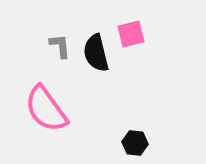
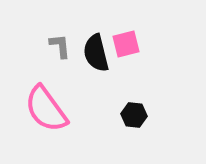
pink square: moved 5 px left, 10 px down
black hexagon: moved 1 px left, 28 px up
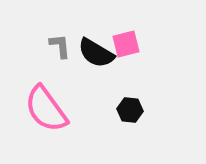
black semicircle: rotated 45 degrees counterclockwise
black hexagon: moved 4 px left, 5 px up
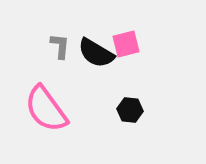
gray L-shape: rotated 12 degrees clockwise
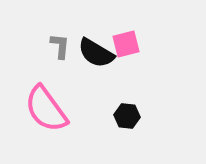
black hexagon: moved 3 px left, 6 px down
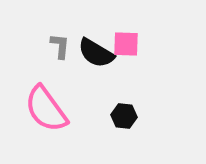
pink square: rotated 16 degrees clockwise
black hexagon: moved 3 px left
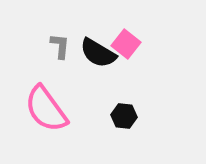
pink square: rotated 36 degrees clockwise
black semicircle: moved 2 px right
